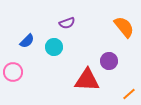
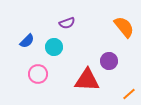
pink circle: moved 25 px right, 2 px down
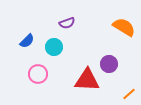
orange semicircle: rotated 20 degrees counterclockwise
purple circle: moved 3 px down
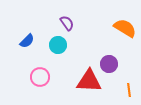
purple semicircle: rotated 105 degrees counterclockwise
orange semicircle: moved 1 px right, 1 px down
cyan circle: moved 4 px right, 2 px up
pink circle: moved 2 px right, 3 px down
red triangle: moved 2 px right, 1 px down
orange line: moved 4 px up; rotated 56 degrees counterclockwise
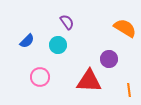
purple semicircle: moved 1 px up
purple circle: moved 5 px up
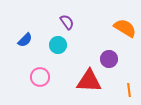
blue semicircle: moved 2 px left, 1 px up
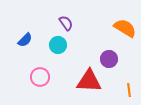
purple semicircle: moved 1 px left, 1 px down
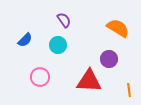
purple semicircle: moved 2 px left, 3 px up
orange semicircle: moved 7 px left
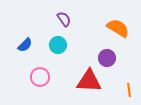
purple semicircle: moved 1 px up
blue semicircle: moved 5 px down
purple circle: moved 2 px left, 1 px up
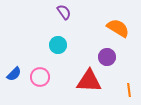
purple semicircle: moved 7 px up
blue semicircle: moved 11 px left, 29 px down
purple circle: moved 1 px up
